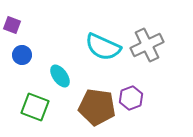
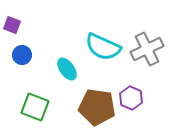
gray cross: moved 4 px down
cyan ellipse: moved 7 px right, 7 px up
purple hexagon: rotated 15 degrees counterclockwise
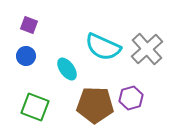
purple square: moved 17 px right
gray cross: rotated 16 degrees counterclockwise
blue circle: moved 4 px right, 1 px down
purple hexagon: rotated 20 degrees clockwise
brown pentagon: moved 2 px left, 2 px up; rotated 6 degrees counterclockwise
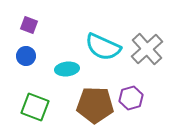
cyan ellipse: rotated 60 degrees counterclockwise
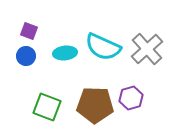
purple square: moved 6 px down
cyan ellipse: moved 2 px left, 16 px up
green square: moved 12 px right
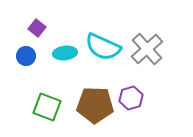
purple square: moved 8 px right, 3 px up; rotated 18 degrees clockwise
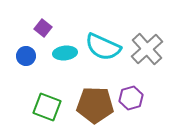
purple square: moved 6 px right
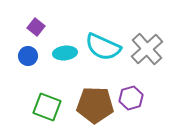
purple square: moved 7 px left, 1 px up
blue circle: moved 2 px right
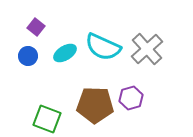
cyan ellipse: rotated 25 degrees counterclockwise
green square: moved 12 px down
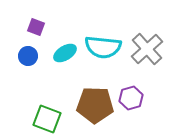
purple square: rotated 18 degrees counterclockwise
cyan semicircle: rotated 18 degrees counterclockwise
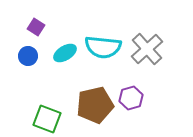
purple square: rotated 12 degrees clockwise
brown pentagon: rotated 15 degrees counterclockwise
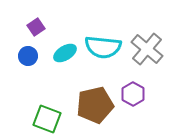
purple square: rotated 24 degrees clockwise
gray cross: rotated 8 degrees counterclockwise
purple hexagon: moved 2 px right, 4 px up; rotated 15 degrees counterclockwise
